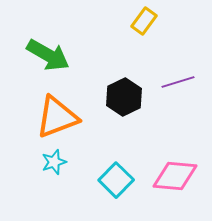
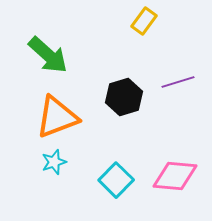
green arrow: rotated 12 degrees clockwise
black hexagon: rotated 9 degrees clockwise
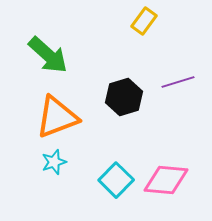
pink diamond: moved 9 px left, 4 px down
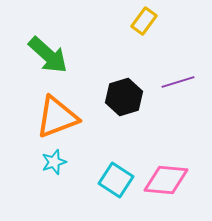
cyan square: rotated 12 degrees counterclockwise
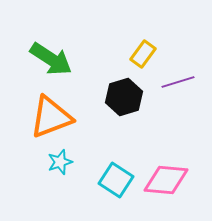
yellow rectangle: moved 1 px left, 33 px down
green arrow: moved 3 px right, 4 px down; rotated 9 degrees counterclockwise
orange triangle: moved 6 px left
cyan star: moved 6 px right
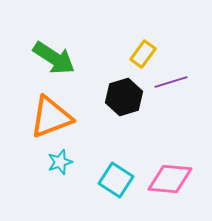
green arrow: moved 3 px right, 1 px up
purple line: moved 7 px left
pink diamond: moved 4 px right, 1 px up
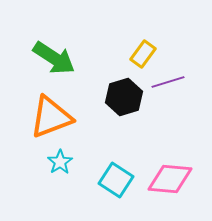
purple line: moved 3 px left
cyan star: rotated 15 degrees counterclockwise
